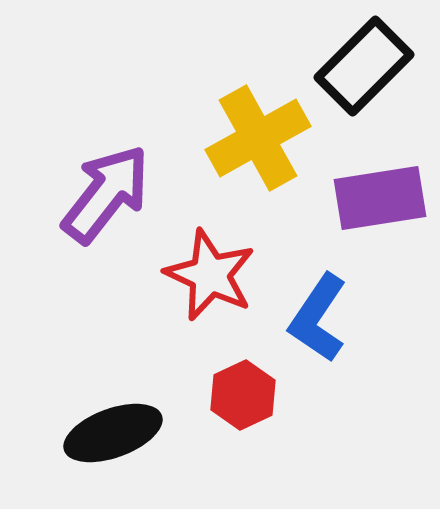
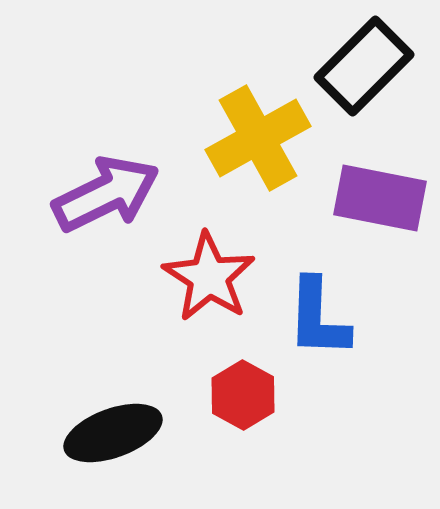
purple arrow: rotated 26 degrees clockwise
purple rectangle: rotated 20 degrees clockwise
red star: moved 1 px left, 2 px down; rotated 8 degrees clockwise
blue L-shape: rotated 32 degrees counterclockwise
red hexagon: rotated 6 degrees counterclockwise
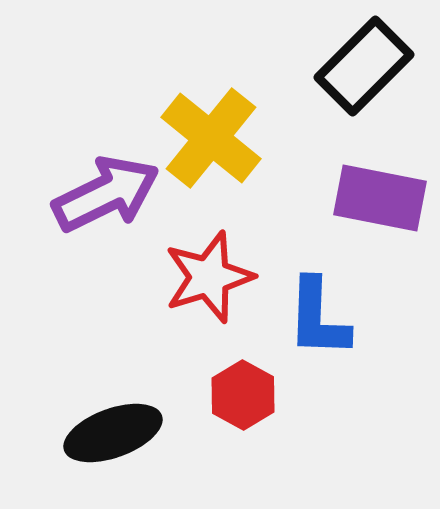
yellow cross: moved 47 px left; rotated 22 degrees counterclockwise
red star: rotated 22 degrees clockwise
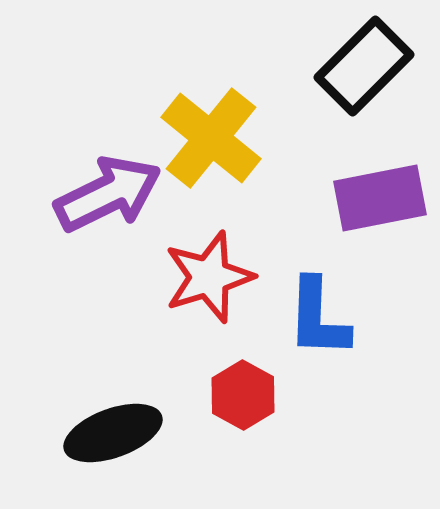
purple arrow: moved 2 px right
purple rectangle: rotated 22 degrees counterclockwise
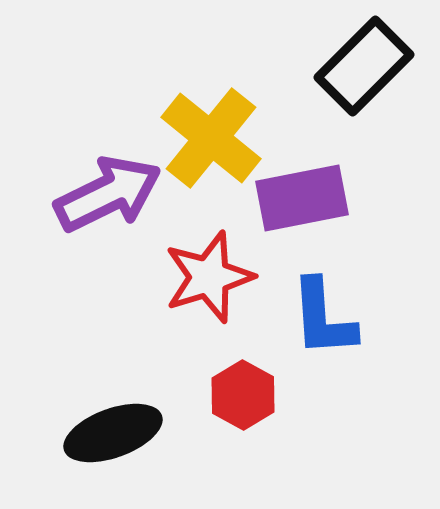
purple rectangle: moved 78 px left
blue L-shape: moved 5 px right; rotated 6 degrees counterclockwise
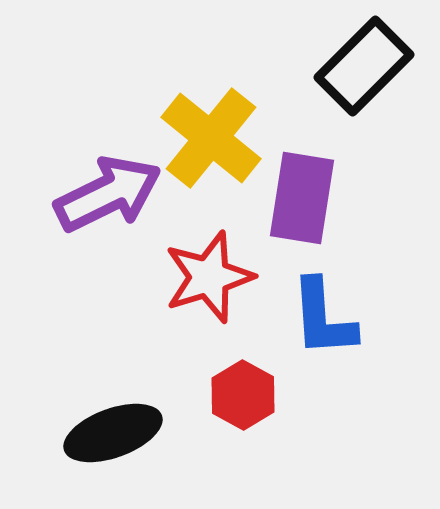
purple rectangle: rotated 70 degrees counterclockwise
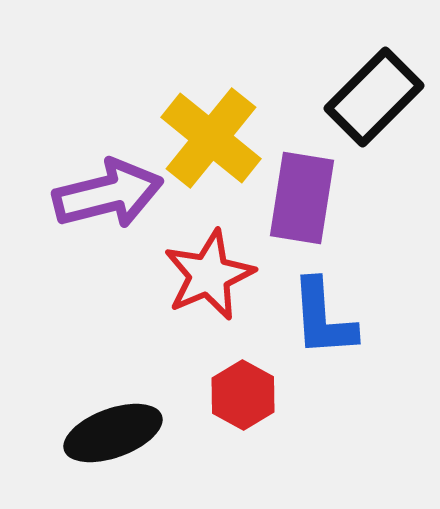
black rectangle: moved 10 px right, 31 px down
purple arrow: rotated 12 degrees clockwise
red star: moved 2 px up; rotated 6 degrees counterclockwise
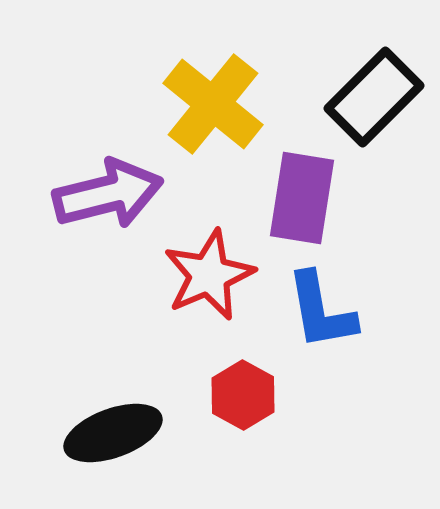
yellow cross: moved 2 px right, 34 px up
blue L-shape: moved 2 px left, 7 px up; rotated 6 degrees counterclockwise
